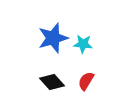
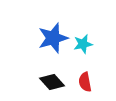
cyan star: rotated 18 degrees counterclockwise
red semicircle: moved 1 px left, 1 px down; rotated 42 degrees counterclockwise
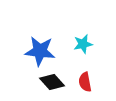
blue star: moved 13 px left, 13 px down; rotated 24 degrees clockwise
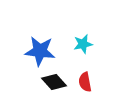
black diamond: moved 2 px right
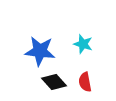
cyan star: rotated 30 degrees clockwise
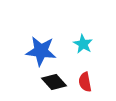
cyan star: rotated 12 degrees clockwise
blue star: moved 1 px right
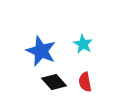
blue star: rotated 16 degrees clockwise
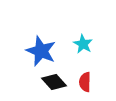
red semicircle: rotated 12 degrees clockwise
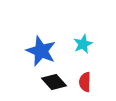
cyan star: rotated 18 degrees clockwise
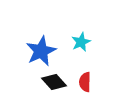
cyan star: moved 2 px left, 2 px up
blue star: rotated 24 degrees clockwise
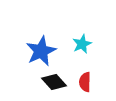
cyan star: moved 1 px right, 2 px down
